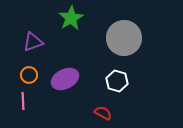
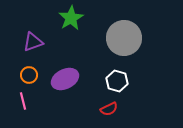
pink line: rotated 12 degrees counterclockwise
red semicircle: moved 6 px right, 4 px up; rotated 126 degrees clockwise
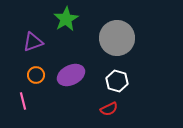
green star: moved 5 px left, 1 px down
gray circle: moved 7 px left
orange circle: moved 7 px right
purple ellipse: moved 6 px right, 4 px up
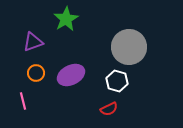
gray circle: moved 12 px right, 9 px down
orange circle: moved 2 px up
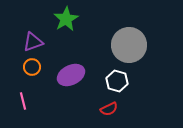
gray circle: moved 2 px up
orange circle: moved 4 px left, 6 px up
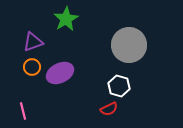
purple ellipse: moved 11 px left, 2 px up
white hexagon: moved 2 px right, 5 px down
pink line: moved 10 px down
